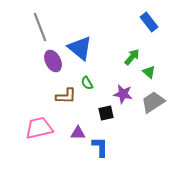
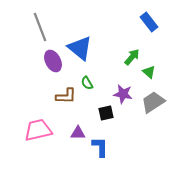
pink trapezoid: moved 1 px left, 2 px down
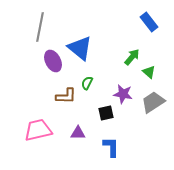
gray line: rotated 32 degrees clockwise
green semicircle: rotated 56 degrees clockwise
blue L-shape: moved 11 px right
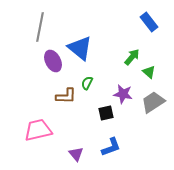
purple triangle: moved 2 px left, 21 px down; rotated 49 degrees clockwise
blue L-shape: rotated 70 degrees clockwise
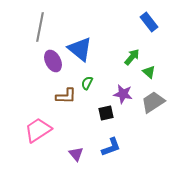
blue triangle: moved 1 px down
pink trapezoid: rotated 20 degrees counterclockwise
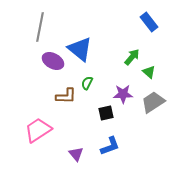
purple ellipse: rotated 35 degrees counterclockwise
purple star: rotated 12 degrees counterclockwise
blue L-shape: moved 1 px left, 1 px up
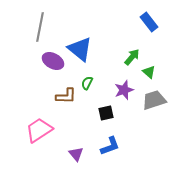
purple star: moved 1 px right, 4 px up; rotated 18 degrees counterclockwise
gray trapezoid: moved 1 px right, 2 px up; rotated 15 degrees clockwise
pink trapezoid: moved 1 px right
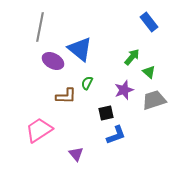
blue L-shape: moved 6 px right, 11 px up
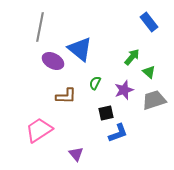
green semicircle: moved 8 px right
blue L-shape: moved 2 px right, 2 px up
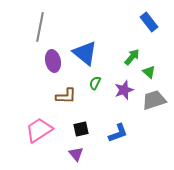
blue triangle: moved 5 px right, 4 px down
purple ellipse: rotated 50 degrees clockwise
black square: moved 25 px left, 16 px down
